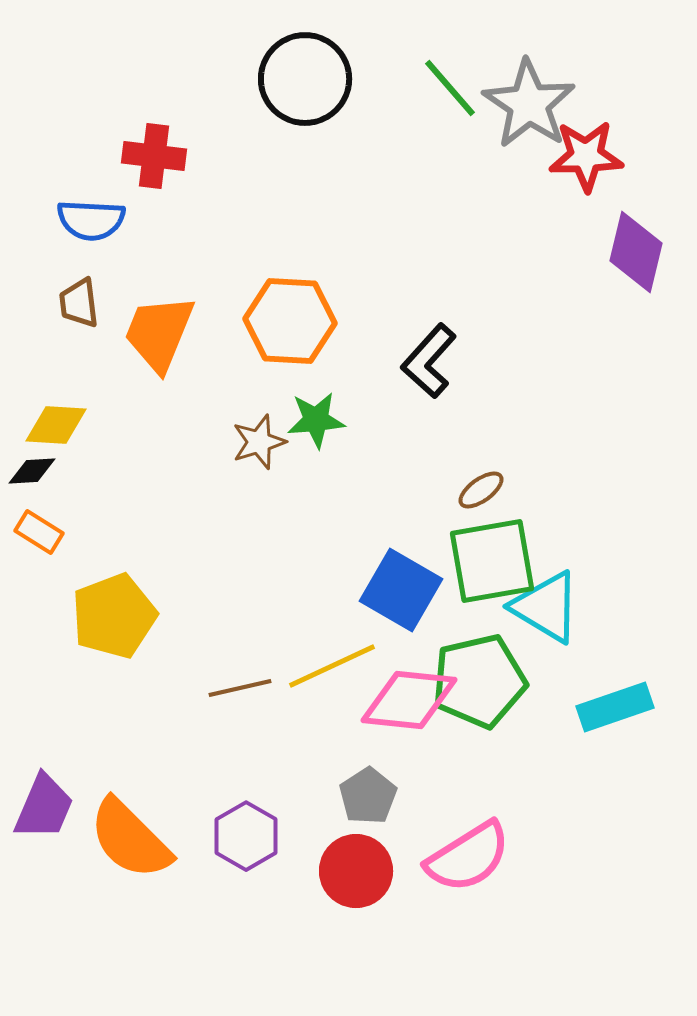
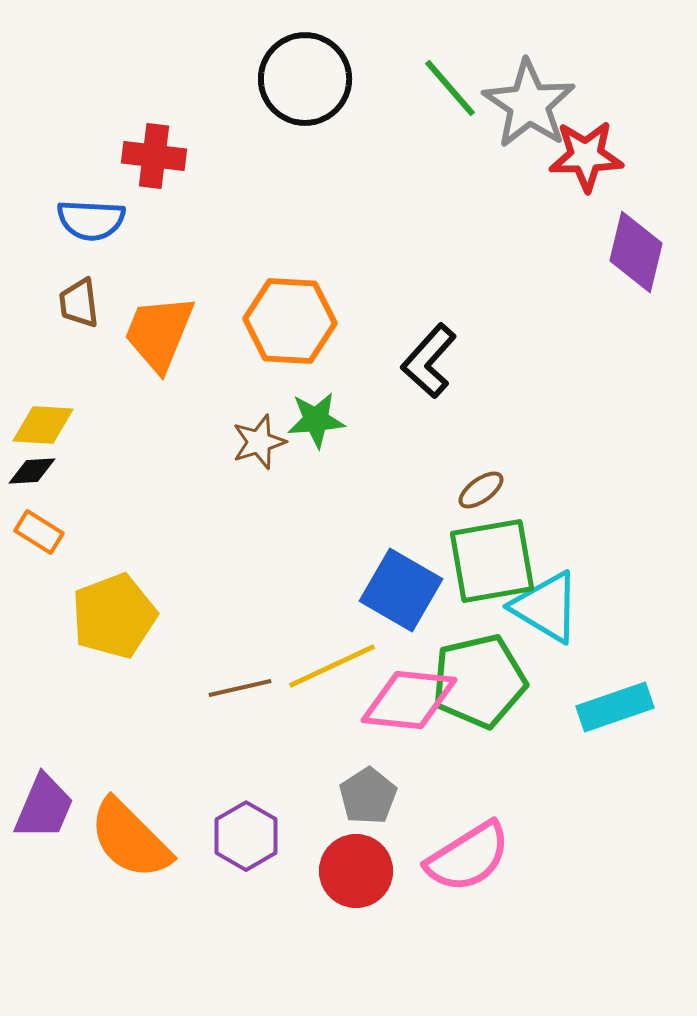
yellow diamond: moved 13 px left
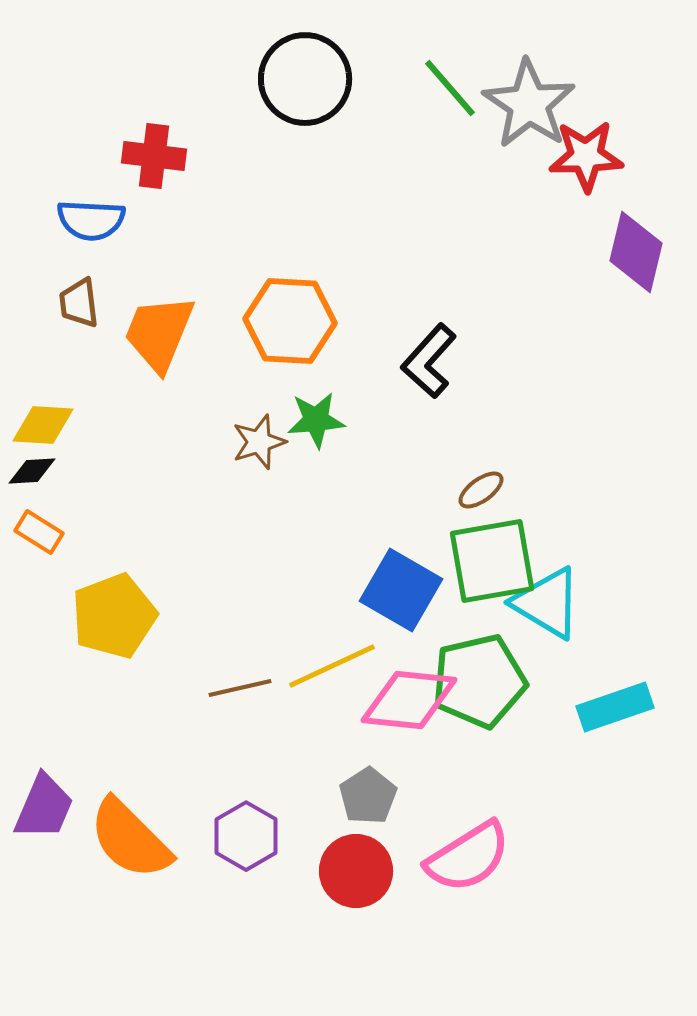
cyan triangle: moved 1 px right, 4 px up
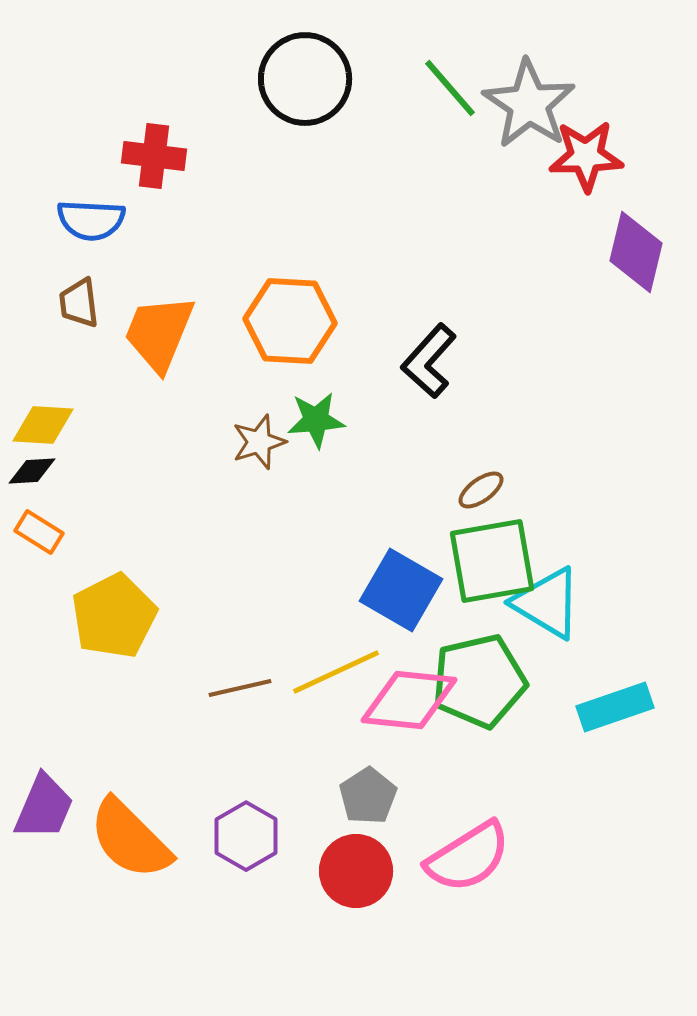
yellow pentagon: rotated 6 degrees counterclockwise
yellow line: moved 4 px right, 6 px down
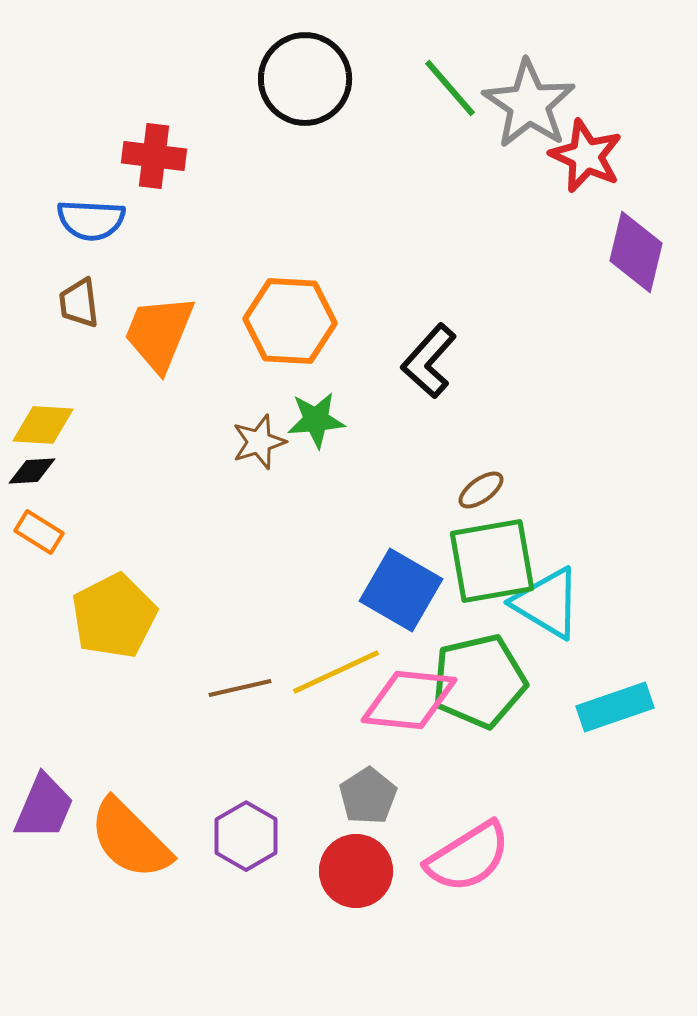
red star: rotated 26 degrees clockwise
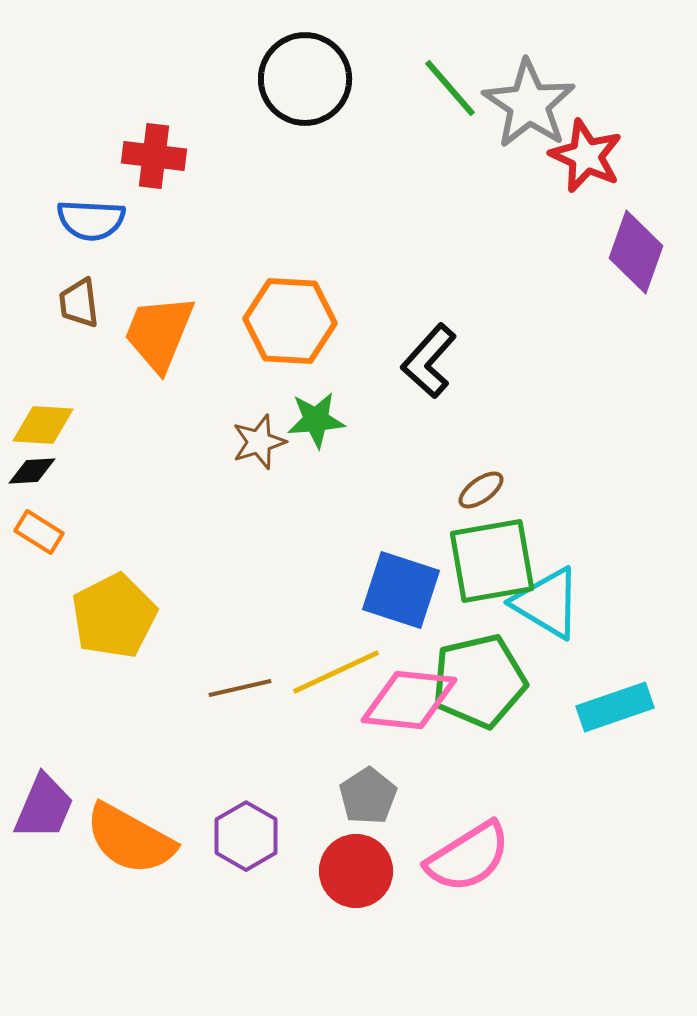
purple diamond: rotated 6 degrees clockwise
blue square: rotated 12 degrees counterclockwise
orange semicircle: rotated 16 degrees counterclockwise
